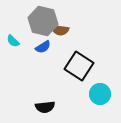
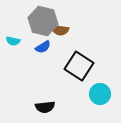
cyan semicircle: rotated 32 degrees counterclockwise
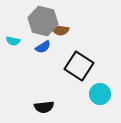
black semicircle: moved 1 px left
